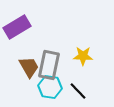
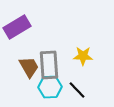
gray rectangle: rotated 16 degrees counterclockwise
cyan hexagon: rotated 10 degrees counterclockwise
black line: moved 1 px left, 1 px up
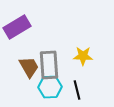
black line: rotated 30 degrees clockwise
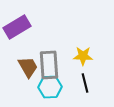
brown trapezoid: moved 1 px left
black line: moved 8 px right, 7 px up
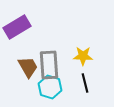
cyan hexagon: rotated 20 degrees clockwise
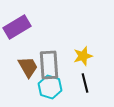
yellow star: rotated 18 degrees counterclockwise
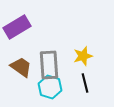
brown trapezoid: moved 7 px left; rotated 25 degrees counterclockwise
